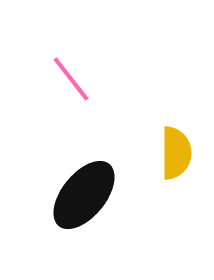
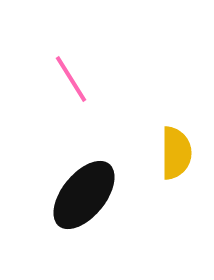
pink line: rotated 6 degrees clockwise
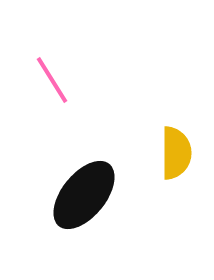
pink line: moved 19 px left, 1 px down
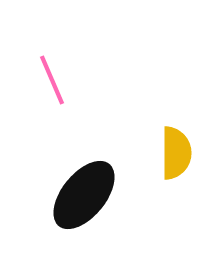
pink line: rotated 9 degrees clockwise
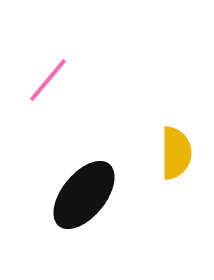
pink line: moved 4 px left; rotated 63 degrees clockwise
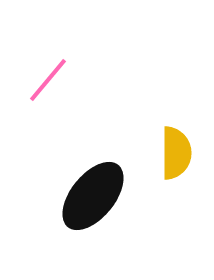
black ellipse: moved 9 px right, 1 px down
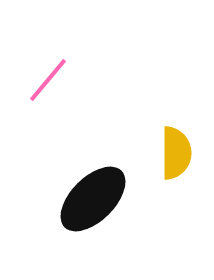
black ellipse: moved 3 px down; rotated 6 degrees clockwise
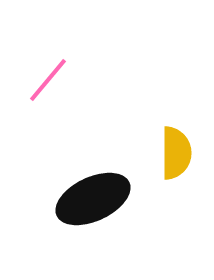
black ellipse: rotated 20 degrees clockwise
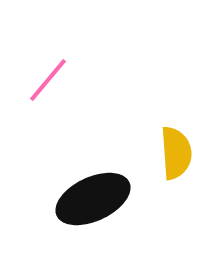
yellow semicircle: rotated 4 degrees counterclockwise
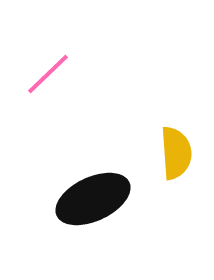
pink line: moved 6 px up; rotated 6 degrees clockwise
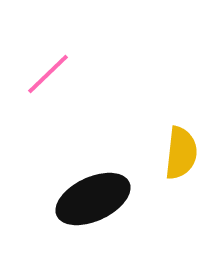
yellow semicircle: moved 5 px right; rotated 10 degrees clockwise
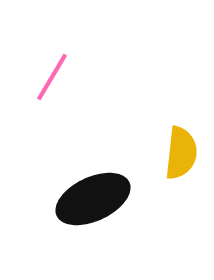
pink line: moved 4 px right, 3 px down; rotated 15 degrees counterclockwise
